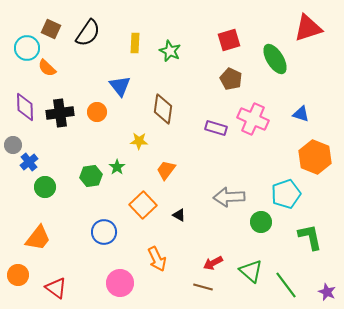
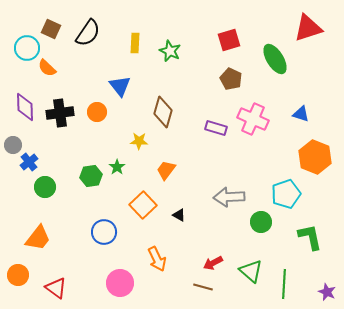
brown diamond at (163, 109): moved 3 px down; rotated 8 degrees clockwise
green line at (286, 285): moved 2 px left, 1 px up; rotated 40 degrees clockwise
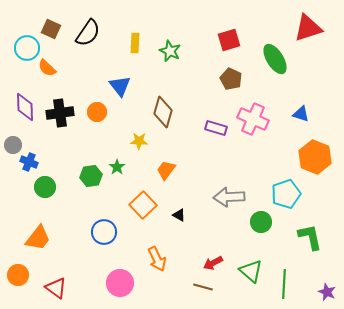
blue cross at (29, 162): rotated 30 degrees counterclockwise
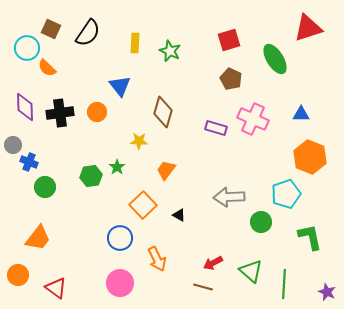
blue triangle at (301, 114): rotated 18 degrees counterclockwise
orange hexagon at (315, 157): moved 5 px left
blue circle at (104, 232): moved 16 px right, 6 px down
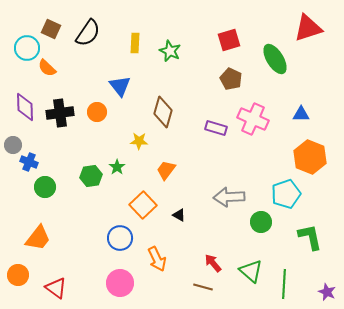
red arrow at (213, 263): rotated 78 degrees clockwise
